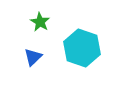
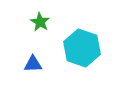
blue triangle: moved 7 px down; rotated 42 degrees clockwise
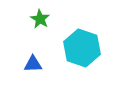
green star: moved 3 px up
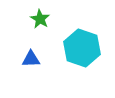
blue triangle: moved 2 px left, 5 px up
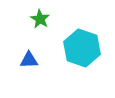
blue triangle: moved 2 px left, 1 px down
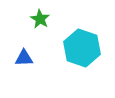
blue triangle: moved 5 px left, 2 px up
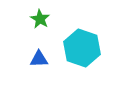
blue triangle: moved 15 px right, 1 px down
